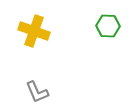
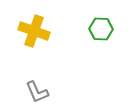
green hexagon: moved 7 px left, 3 px down
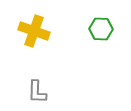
gray L-shape: rotated 25 degrees clockwise
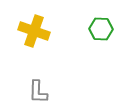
gray L-shape: moved 1 px right
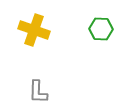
yellow cross: moved 1 px up
